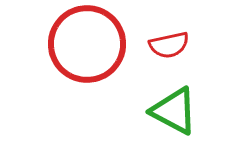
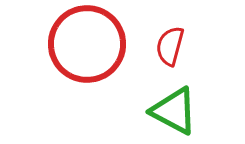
red semicircle: moved 1 px right, 1 px down; rotated 117 degrees clockwise
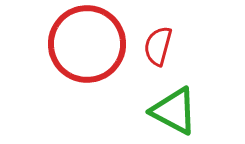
red semicircle: moved 12 px left
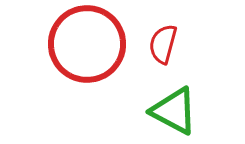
red semicircle: moved 5 px right, 2 px up
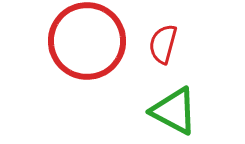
red circle: moved 3 px up
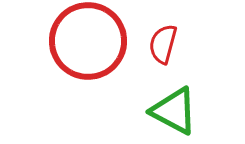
red circle: moved 1 px right
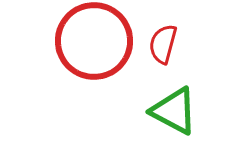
red circle: moved 6 px right
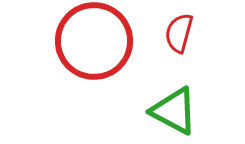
red semicircle: moved 16 px right, 11 px up
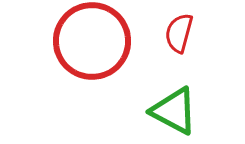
red circle: moved 2 px left
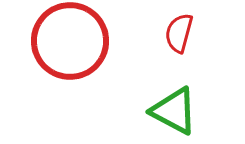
red circle: moved 22 px left
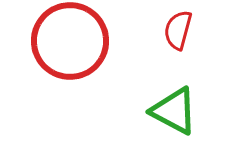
red semicircle: moved 1 px left, 3 px up
